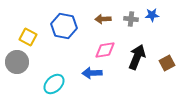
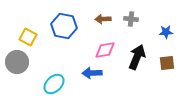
blue star: moved 14 px right, 17 px down
brown square: rotated 21 degrees clockwise
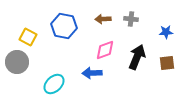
pink diamond: rotated 10 degrees counterclockwise
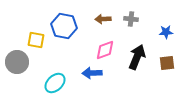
yellow square: moved 8 px right, 3 px down; rotated 18 degrees counterclockwise
cyan ellipse: moved 1 px right, 1 px up
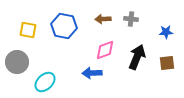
yellow square: moved 8 px left, 10 px up
cyan ellipse: moved 10 px left, 1 px up
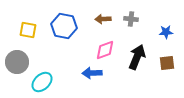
cyan ellipse: moved 3 px left
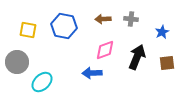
blue star: moved 4 px left; rotated 24 degrees counterclockwise
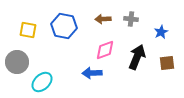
blue star: moved 1 px left
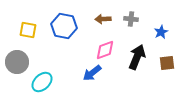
blue arrow: rotated 36 degrees counterclockwise
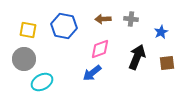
pink diamond: moved 5 px left, 1 px up
gray circle: moved 7 px right, 3 px up
cyan ellipse: rotated 15 degrees clockwise
